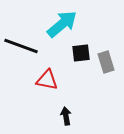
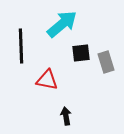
black line: rotated 68 degrees clockwise
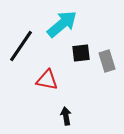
black line: rotated 36 degrees clockwise
gray rectangle: moved 1 px right, 1 px up
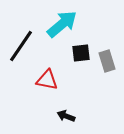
black arrow: rotated 60 degrees counterclockwise
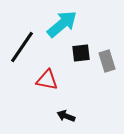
black line: moved 1 px right, 1 px down
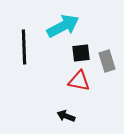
cyan arrow: moved 1 px right, 2 px down; rotated 12 degrees clockwise
black line: moved 2 px right; rotated 36 degrees counterclockwise
red triangle: moved 32 px right, 1 px down
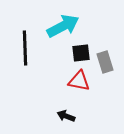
black line: moved 1 px right, 1 px down
gray rectangle: moved 2 px left, 1 px down
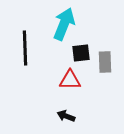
cyan arrow: moved 1 px right, 2 px up; rotated 40 degrees counterclockwise
gray rectangle: rotated 15 degrees clockwise
red triangle: moved 9 px left, 1 px up; rotated 10 degrees counterclockwise
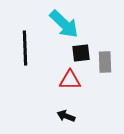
cyan arrow: rotated 112 degrees clockwise
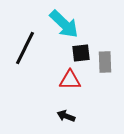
black line: rotated 28 degrees clockwise
